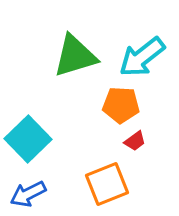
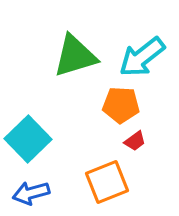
orange square: moved 2 px up
blue arrow: moved 3 px right, 1 px up; rotated 12 degrees clockwise
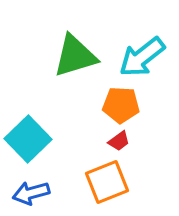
red trapezoid: moved 16 px left
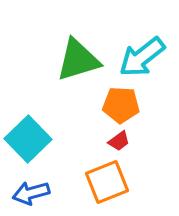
green triangle: moved 3 px right, 4 px down
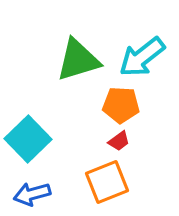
blue arrow: moved 1 px right, 1 px down
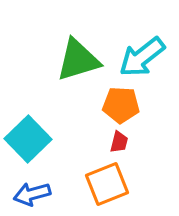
red trapezoid: moved 1 px down; rotated 40 degrees counterclockwise
orange square: moved 2 px down
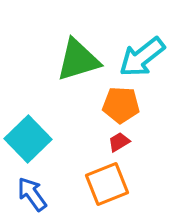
red trapezoid: rotated 135 degrees counterclockwise
blue arrow: rotated 69 degrees clockwise
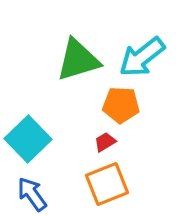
red trapezoid: moved 14 px left
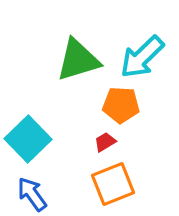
cyan arrow: rotated 6 degrees counterclockwise
orange square: moved 6 px right
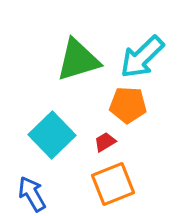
orange pentagon: moved 7 px right
cyan square: moved 24 px right, 4 px up
blue arrow: rotated 6 degrees clockwise
